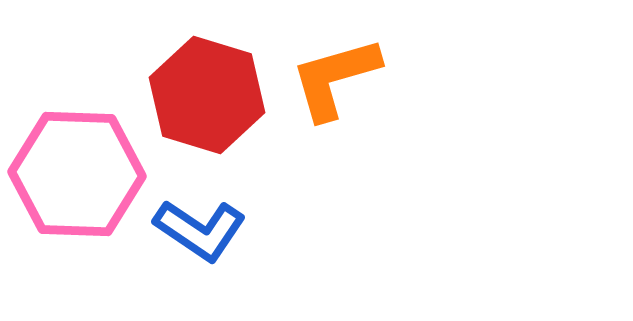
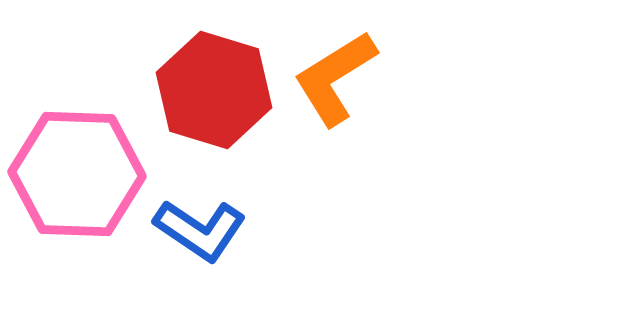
orange L-shape: rotated 16 degrees counterclockwise
red hexagon: moved 7 px right, 5 px up
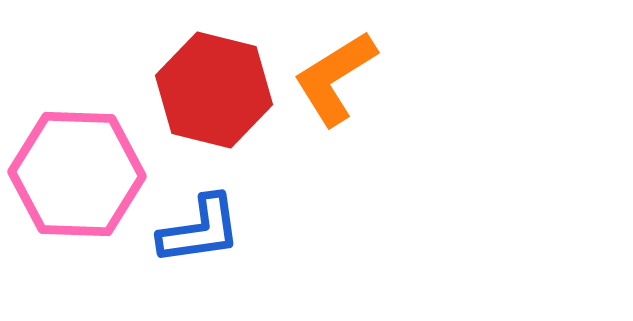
red hexagon: rotated 3 degrees counterclockwise
blue L-shape: rotated 42 degrees counterclockwise
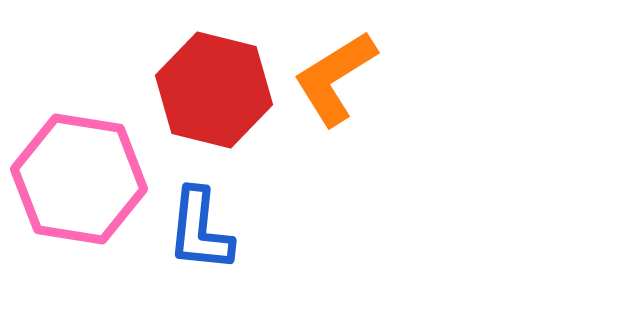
pink hexagon: moved 2 px right, 5 px down; rotated 7 degrees clockwise
blue L-shape: rotated 104 degrees clockwise
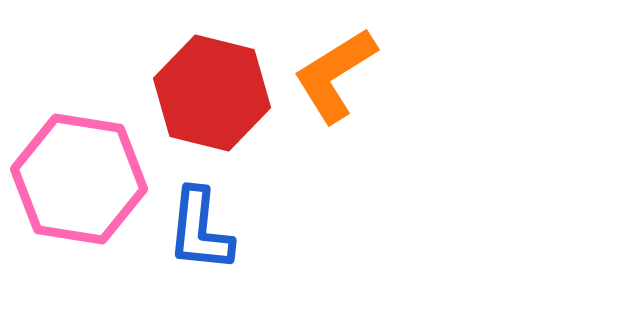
orange L-shape: moved 3 px up
red hexagon: moved 2 px left, 3 px down
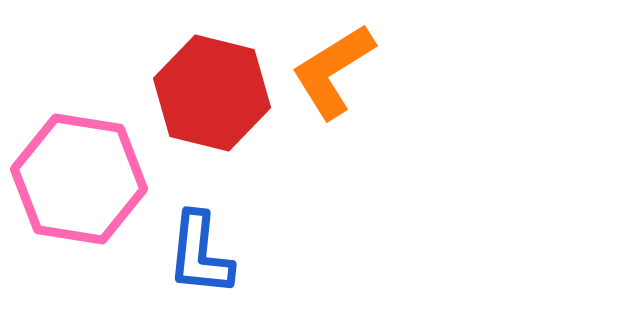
orange L-shape: moved 2 px left, 4 px up
blue L-shape: moved 24 px down
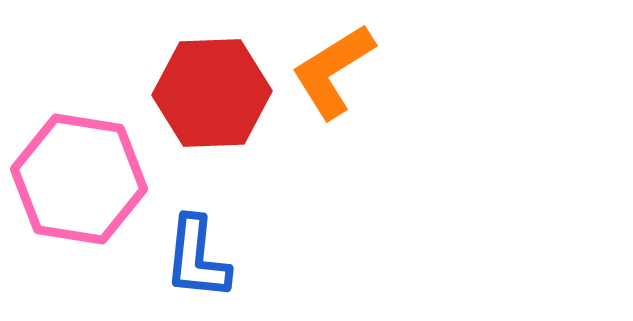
red hexagon: rotated 16 degrees counterclockwise
blue L-shape: moved 3 px left, 4 px down
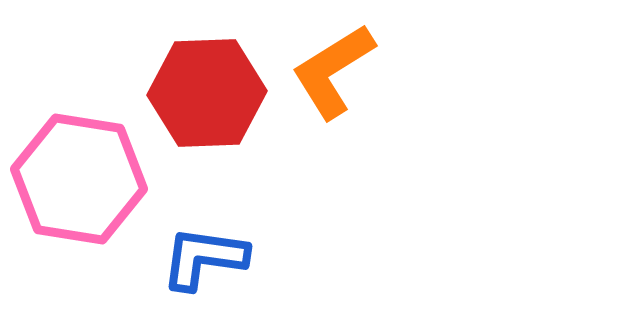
red hexagon: moved 5 px left
blue L-shape: moved 7 px right; rotated 92 degrees clockwise
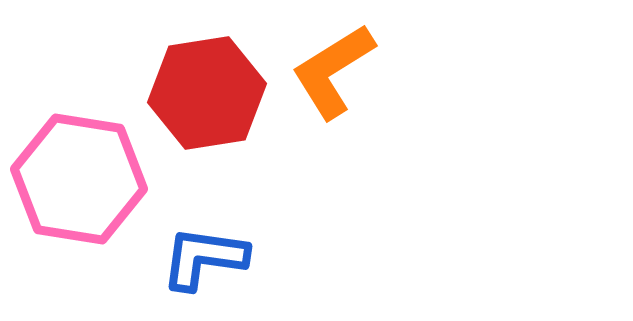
red hexagon: rotated 7 degrees counterclockwise
